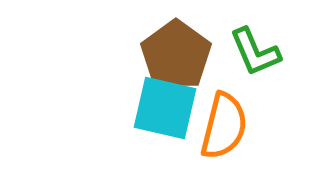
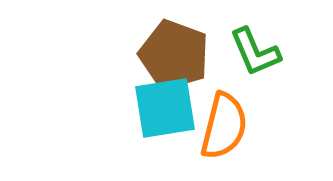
brown pentagon: moved 2 px left; rotated 16 degrees counterclockwise
cyan square: rotated 22 degrees counterclockwise
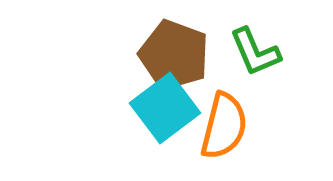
cyan square: rotated 28 degrees counterclockwise
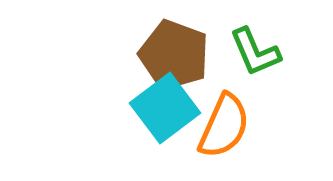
orange semicircle: rotated 10 degrees clockwise
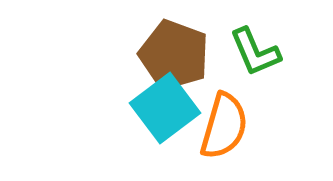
orange semicircle: rotated 8 degrees counterclockwise
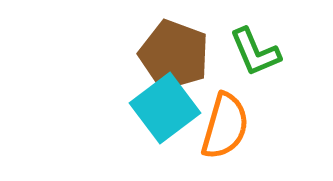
orange semicircle: moved 1 px right
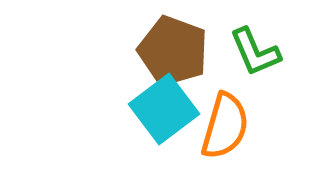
brown pentagon: moved 1 px left, 4 px up
cyan square: moved 1 px left, 1 px down
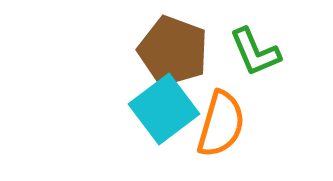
orange semicircle: moved 4 px left, 2 px up
